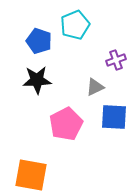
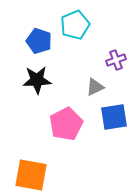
blue square: rotated 12 degrees counterclockwise
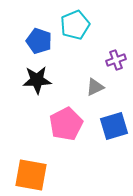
blue square: moved 9 px down; rotated 8 degrees counterclockwise
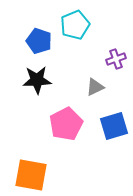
purple cross: moved 1 px up
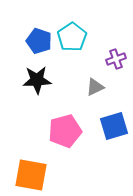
cyan pentagon: moved 3 px left, 12 px down; rotated 12 degrees counterclockwise
pink pentagon: moved 1 px left, 7 px down; rotated 12 degrees clockwise
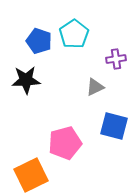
cyan pentagon: moved 2 px right, 3 px up
purple cross: rotated 12 degrees clockwise
black star: moved 11 px left
blue square: rotated 32 degrees clockwise
pink pentagon: moved 12 px down
orange square: rotated 36 degrees counterclockwise
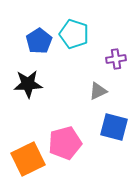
cyan pentagon: rotated 20 degrees counterclockwise
blue pentagon: rotated 20 degrees clockwise
black star: moved 2 px right, 4 px down
gray triangle: moved 3 px right, 4 px down
blue square: moved 1 px down
orange square: moved 3 px left, 16 px up
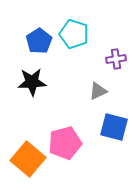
black star: moved 4 px right, 2 px up
orange square: rotated 24 degrees counterclockwise
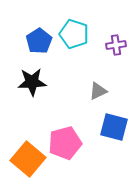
purple cross: moved 14 px up
